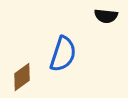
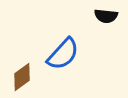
blue semicircle: rotated 24 degrees clockwise
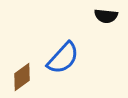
blue semicircle: moved 4 px down
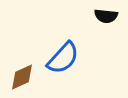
brown diamond: rotated 12 degrees clockwise
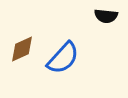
brown diamond: moved 28 px up
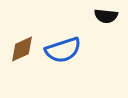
blue semicircle: moved 8 px up; rotated 30 degrees clockwise
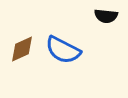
blue semicircle: rotated 45 degrees clockwise
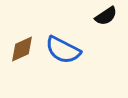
black semicircle: rotated 40 degrees counterclockwise
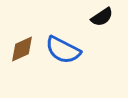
black semicircle: moved 4 px left, 1 px down
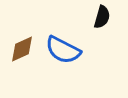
black semicircle: rotated 40 degrees counterclockwise
